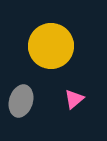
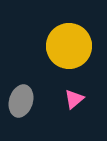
yellow circle: moved 18 px right
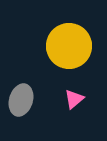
gray ellipse: moved 1 px up
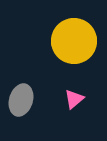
yellow circle: moved 5 px right, 5 px up
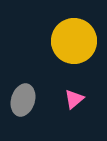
gray ellipse: moved 2 px right
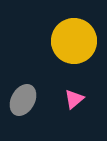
gray ellipse: rotated 12 degrees clockwise
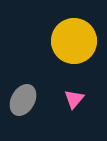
pink triangle: rotated 10 degrees counterclockwise
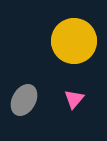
gray ellipse: moved 1 px right
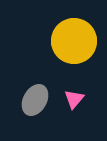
gray ellipse: moved 11 px right
